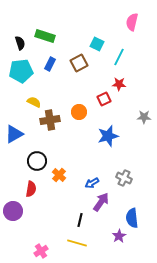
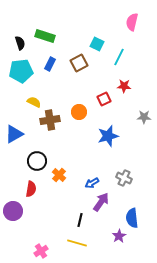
red star: moved 5 px right, 2 px down
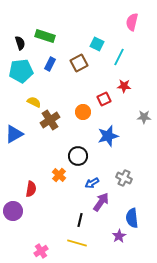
orange circle: moved 4 px right
brown cross: rotated 24 degrees counterclockwise
black circle: moved 41 px right, 5 px up
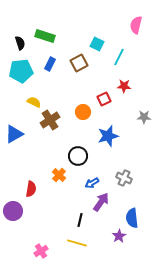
pink semicircle: moved 4 px right, 3 px down
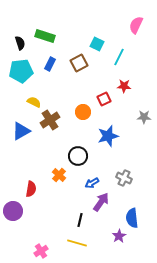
pink semicircle: rotated 12 degrees clockwise
blue triangle: moved 7 px right, 3 px up
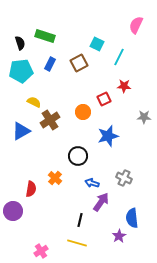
orange cross: moved 4 px left, 3 px down
blue arrow: rotated 48 degrees clockwise
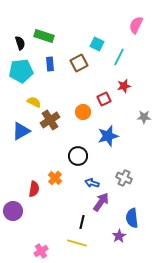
green rectangle: moved 1 px left
blue rectangle: rotated 32 degrees counterclockwise
red star: rotated 16 degrees counterclockwise
red semicircle: moved 3 px right
black line: moved 2 px right, 2 px down
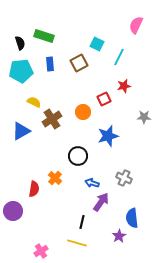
brown cross: moved 2 px right, 1 px up
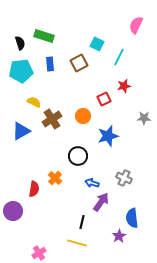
orange circle: moved 4 px down
gray star: moved 1 px down
pink cross: moved 2 px left, 2 px down
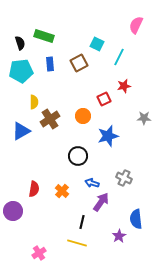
yellow semicircle: rotated 64 degrees clockwise
brown cross: moved 2 px left
orange cross: moved 7 px right, 13 px down
blue semicircle: moved 4 px right, 1 px down
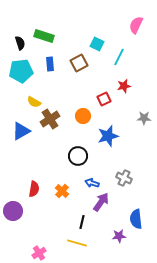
yellow semicircle: rotated 120 degrees clockwise
purple star: rotated 24 degrees clockwise
